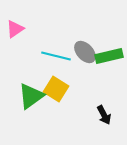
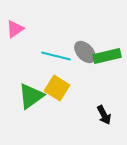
green rectangle: moved 2 px left
yellow square: moved 1 px right, 1 px up
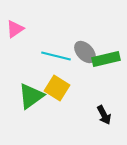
green rectangle: moved 1 px left, 3 px down
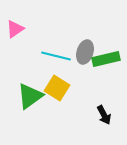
gray ellipse: rotated 60 degrees clockwise
green triangle: moved 1 px left
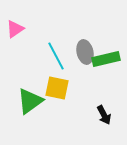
gray ellipse: rotated 30 degrees counterclockwise
cyan line: rotated 48 degrees clockwise
yellow square: rotated 20 degrees counterclockwise
green triangle: moved 5 px down
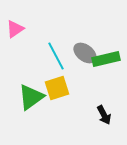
gray ellipse: moved 1 px down; rotated 40 degrees counterclockwise
yellow square: rotated 30 degrees counterclockwise
green triangle: moved 1 px right, 4 px up
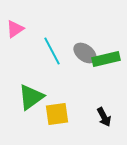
cyan line: moved 4 px left, 5 px up
yellow square: moved 26 px down; rotated 10 degrees clockwise
black arrow: moved 2 px down
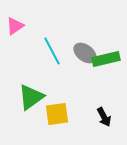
pink triangle: moved 3 px up
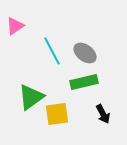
green rectangle: moved 22 px left, 23 px down
black arrow: moved 1 px left, 3 px up
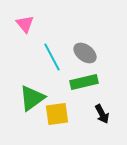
pink triangle: moved 10 px right, 2 px up; rotated 36 degrees counterclockwise
cyan line: moved 6 px down
green triangle: moved 1 px right, 1 px down
black arrow: moved 1 px left
